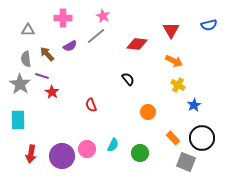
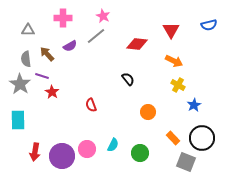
red arrow: moved 4 px right, 2 px up
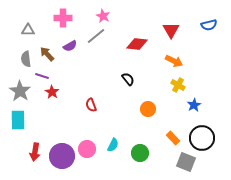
gray star: moved 7 px down
orange circle: moved 3 px up
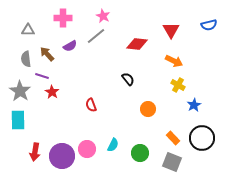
gray square: moved 14 px left
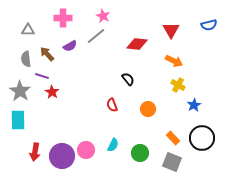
red semicircle: moved 21 px right
pink circle: moved 1 px left, 1 px down
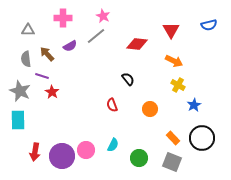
gray star: rotated 10 degrees counterclockwise
orange circle: moved 2 px right
green circle: moved 1 px left, 5 px down
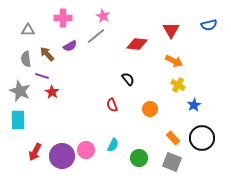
red arrow: rotated 18 degrees clockwise
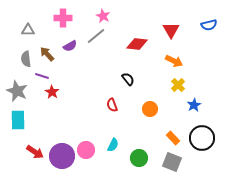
yellow cross: rotated 16 degrees clockwise
gray star: moved 3 px left
red arrow: rotated 84 degrees counterclockwise
